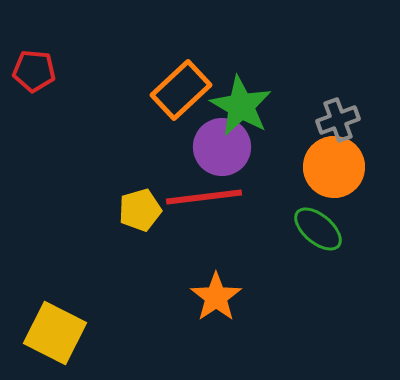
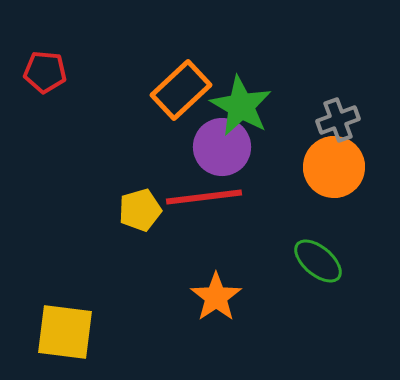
red pentagon: moved 11 px right, 1 px down
green ellipse: moved 32 px down
yellow square: moved 10 px right, 1 px up; rotated 20 degrees counterclockwise
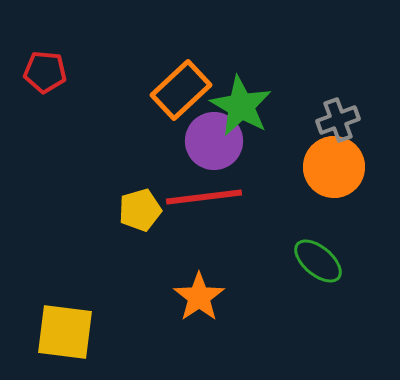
purple circle: moved 8 px left, 6 px up
orange star: moved 17 px left
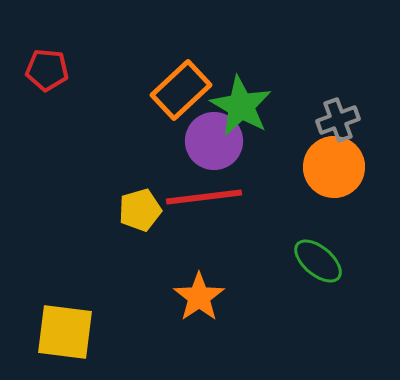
red pentagon: moved 2 px right, 2 px up
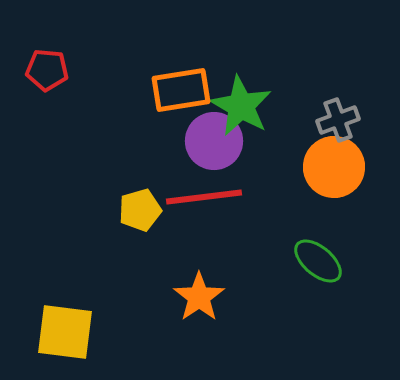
orange rectangle: rotated 34 degrees clockwise
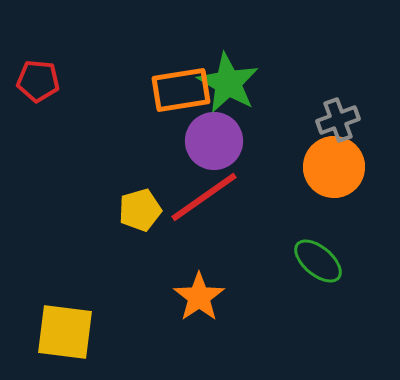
red pentagon: moved 9 px left, 11 px down
green star: moved 13 px left, 23 px up
red line: rotated 28 degrees counterclockwise
